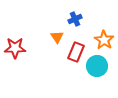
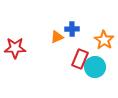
blue cross: moved 3 px left, 10 px down; rotated 24 degrees clockwise
orange triangle: rotated 40 degrees clockwise
red rectangle: moved 4 px right, 7 px down
cyan circle: moved 2 px left, 1 px down
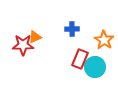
orange triangle: moved 22 px left
red star: moved 8 px right, 3 px up
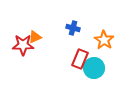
blue cross: moved 1 px right, 1 px up; rotated 16 degrees clockwise
cyan circle: moved 1 px left, 1 px down
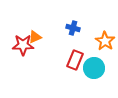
orange star: moved 1 px right, 1 px down
red rectangle: moved 5 px left, 1 px down
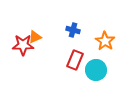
blue cross: moved 2 px down
cyan circle: moved 2 px right, 2 px down
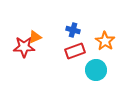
red star: moved 1 px right, 2 px down
red rectangle: moved 9 px up; rotated 48 degrees clockwise
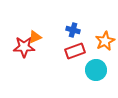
orange star: rotated 12 degrees clockwise
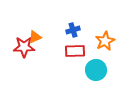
blue cross: rotated 32 degrees counterclockwise
red rectangle: rotated 18 degrees clockwise
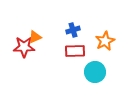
cyan circle: moved 1 px left, 2 px down
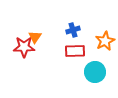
orange triangle: rotated 32 degrees counterclockwise
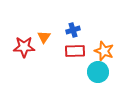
orange triangle: moved 9 px right
orange star: moved 1 px left, 10 px down; rotated 24 degrees counterclockwise
cyan circle: moved 3 px right
